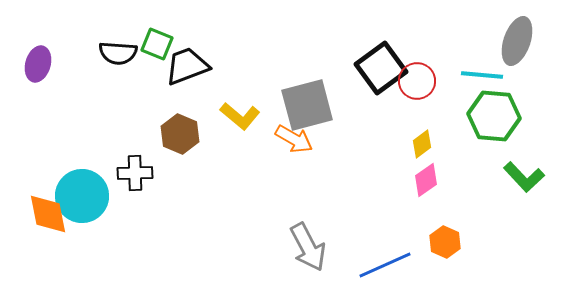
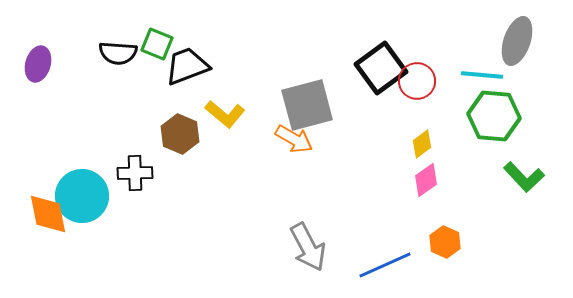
yellow L-shape: moved 15 px left, 2 px up
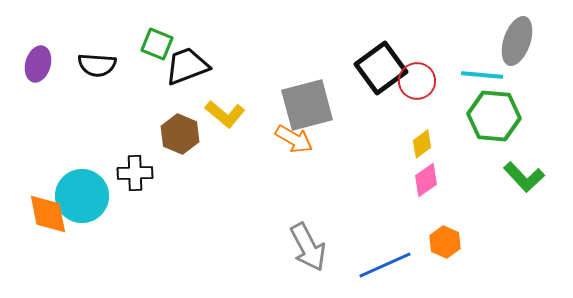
black semicircle: moved 21 px left, 12 px down
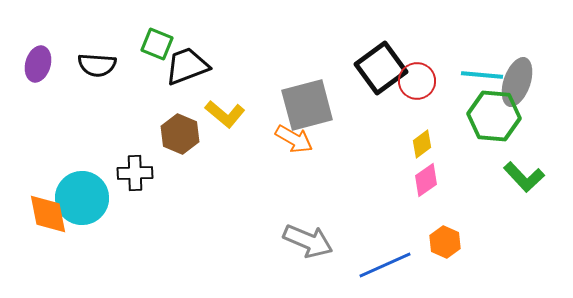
gray ellipse: moved 41 px down
cyan circle: moved 2 px down
gray arrow: moved 6 px up; rotated 39 degrees counterclockwise
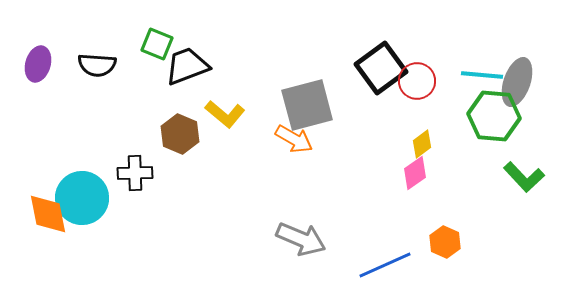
pink diamond: moved 11 px left, 7 px up
gray arrow: moved 7 px left, 2 px up
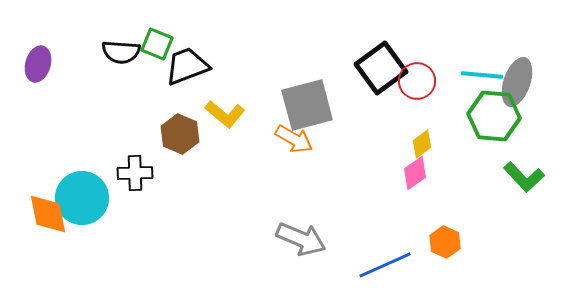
black semicircle: moved 24 px right, 13 px up
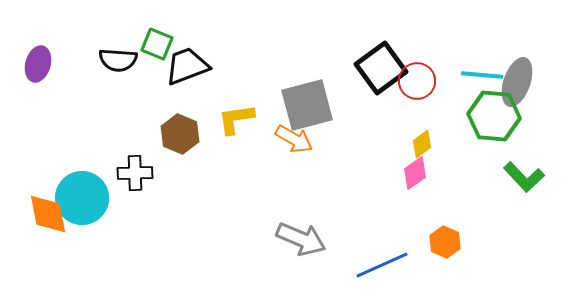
black semicircle: moved 3 px left, 8 px down
yellow L-shape: moved 11 px right, 5 px down; rotated 132 degrees clockwise
blue line: moved 3 px left
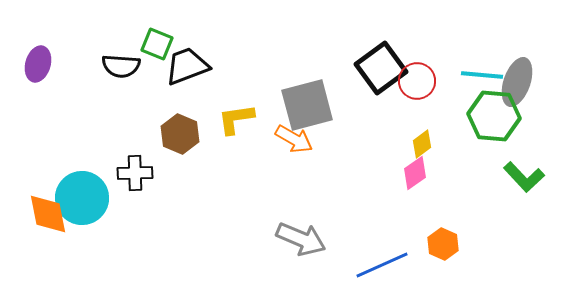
black semicircle: moved 3 px right, 6 px down
orange hexagon: moved 2 px left, 2 px down
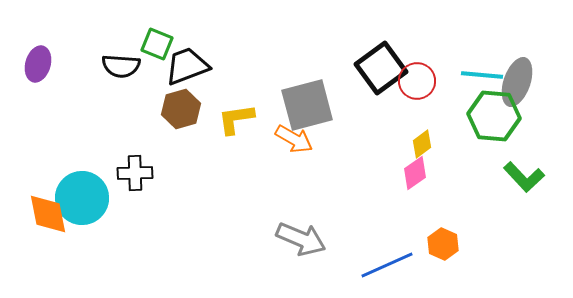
brown hexagon: moved 1 px right, 25 px up; rotated 21 degrees clockwise
blue line: moved 5 px right
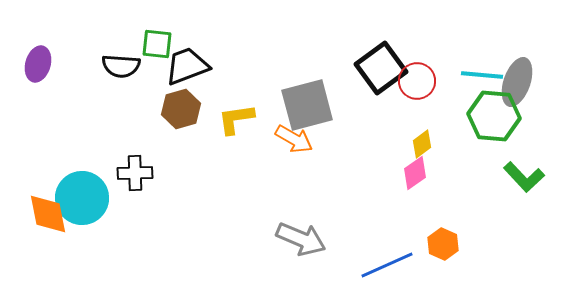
green square: rotated 16 degrees counterclockwise
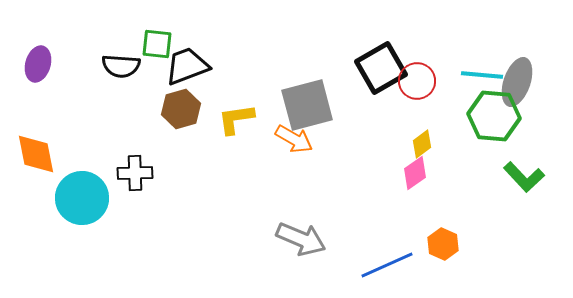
black square: rotated 6 degrees clockwise
orange diamond: moved 12 px left, 60 px up
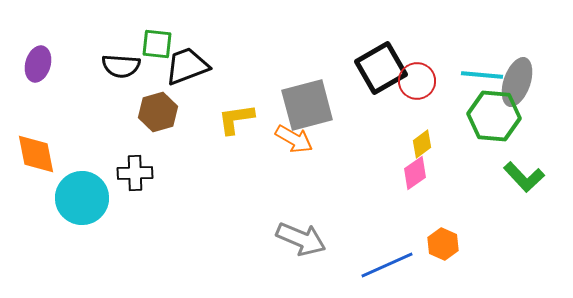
brown hexagon: moved 23 px left, 3 px down
